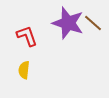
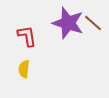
red L-shape: rotated 10 degrees clockwise
yellow semicircle: moved 1 px up
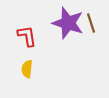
brown line: moved 2 px left; rotated 30 degrees clockwise
yellow semicircle: moved 3 px right
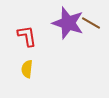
brown line: rotated 42 degrees counterclockwise
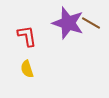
yellow semicircle: rotated 24 degrees counterclockwise
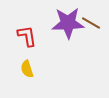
purple star: rotated 20 degrees counterclockwise
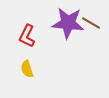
purple star: rotated 8 degrees clockwise
red L-shape: rotated 145 degrees counterclockwise
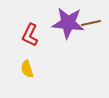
brown line: rotated 42 degrees counterclockwise
red L-shape: moved 3 px right, 1 px up
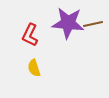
brown line: moved 2 px right, 1 px down
yellow semicircle: moved 7 px right, 1 px up
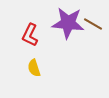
brown line: rotated 42 degrees clockwise
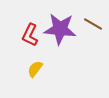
purple star: moved 8 px left, 6 px down
yellow semicircle: moved 1 px right, 1 px down; rotated 54 degrees clockwise
